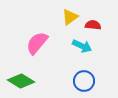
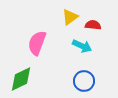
pink semicircle: rotated 20 degrees counterclockwise
green diamond: moved 2 px up; rotated 56 degrees counterclockwise
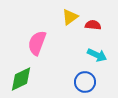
cyan arrow: moved 15 px right, 9 px down
blue circle: moved 1 px right, 1 px down
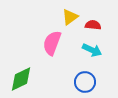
pink semicircle: moved 15 px right
cyan arrow: moved 5 px left, 5 px up
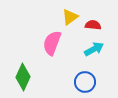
cyan arrow: moved 2 px right, 1 px up; rotated 54 degrees counterclockwise
green diamond: moved 2 px right, 2 px up; rotated 40 degrees counterclockwise
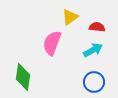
red semicircle: moved 4 px right, 2 px down
cyan arrow: moved 1 px left, 1 px down
green diamond: rotated 16 degrees counterclockwise
blue circle: moved 9 px right
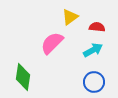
pink semicircle: rotated 25 degrees clockwise
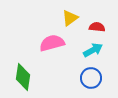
yellow triangle: moved 1 px down
pink semicircle: rotated 30 degrees clockwise
blue circle: moved 3 px left, 4 px up
